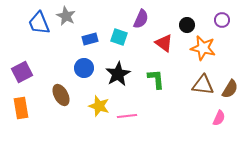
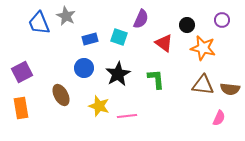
brown semicircle: rotated 66 degrees clockwise
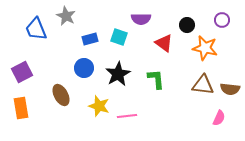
purple semicircle: rotated 66 degrees clockwise
blue trapezoid: moved 3 px left, 6 px down
orange star: moved 2 px right
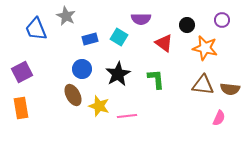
cyan square: rotated 12 degrees clockwise
blue circle: moved 2 px left, 1 px down
brown ellipse: moved 12 px right
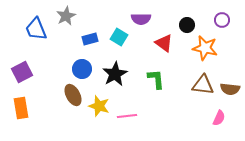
gray star: rotated 18 degrees clockwise
black star: moved 3 px left
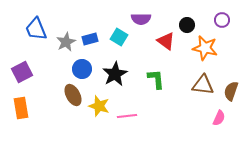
gray star: moved 26 px down
red triangle: moved 2 px right, 2 px up
brown semicircle: moved 1 px right, 2 px down; rotated 102 degrees clockwise
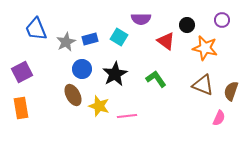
green L-shape: rotated 30 degrees counterclockwise
brown triangle: rotated 15 degrees clockwise
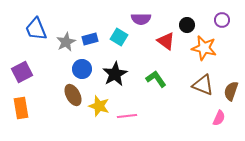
orange star: moved 1 px left
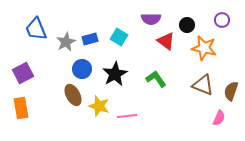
purple semicircle: moved 10 px right
purple square: moved 1 px right, 1 px down
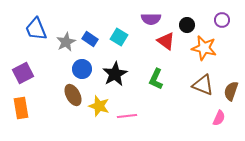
blue rectangle: rotated 49 degrees clockwise
green L-shape: rotated 120 degrees counterclockwise
